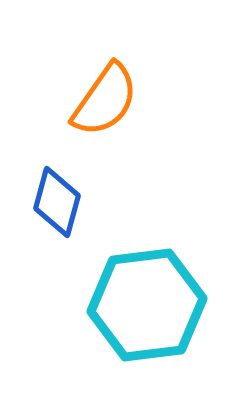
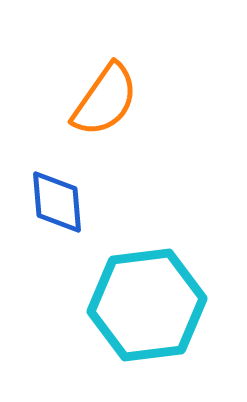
blue diamond: rotated 20 degrees counterclockwise
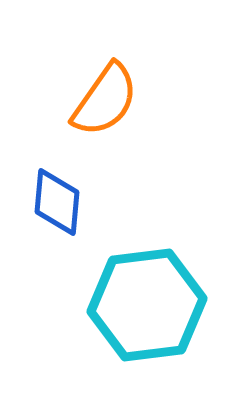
blue diamond: rotated 10 degrees clockwise
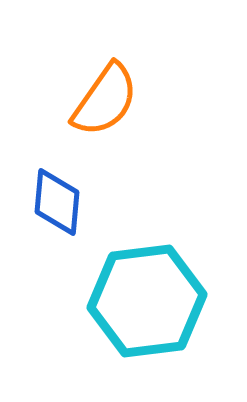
cyan hexagon: moved 4 px up
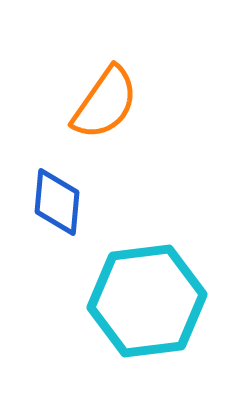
orange semicircle: moved 3 px down
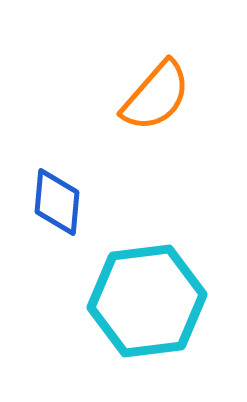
orange semicircle: moved 51 px right, 7 px up; rotated 6 degrees clockwise
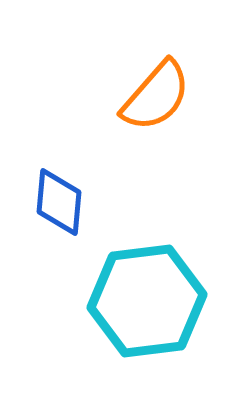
blue diamond: moved 2 px right
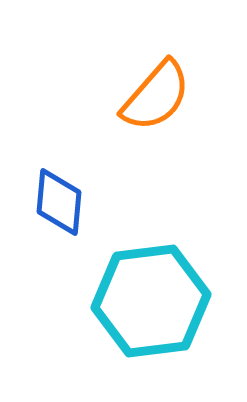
cyan hexagon: moved 4 px right
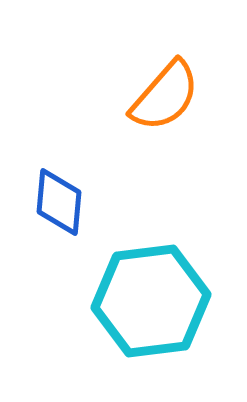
orange semicircle: moved 9 px right
